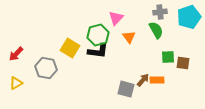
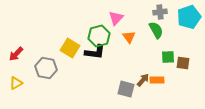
green hexagon: moved 1 px right, 1 px down
black L-shape: moved 3 px left, 1 px down
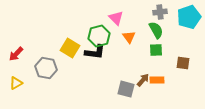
pink triangle: rotated 28 degrees counterclockwise
green square: moved 12 px left, 7 px up
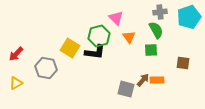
green square: moved 5 px left
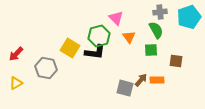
brown square: moved 7 px left, 2 px up
brown arrow: moved 2 px left
gray square: moved 1 px left, 1 px up
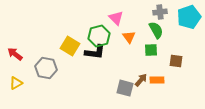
yellow square: moved 2 px up
red arrow: moved 1 px left; rotated 84 degrees clockwise
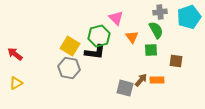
orange triangle: moved 3 px right
gray hexagon: moved 23 px right
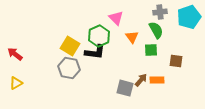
green hexagon: rotated 10 degrees counterclockwise
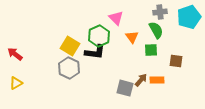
gray hexagon: rotated 15 degrees clockwise
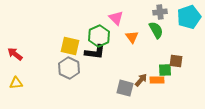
yellow square: rotated 18 degrees counterclockwise
green square: moved 14 px right, 20 px down
yellow triangle: rotated 24 degrees clockwise
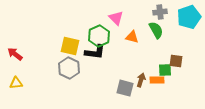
orange triangle: rotated 40 degrees counterclockwise
brown arrow: rotated 24 degrees counterclockwise
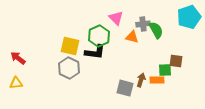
gray cross: moved 17 px left, 12 px down
red arrow: moved 3 px right, 4 px down
